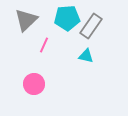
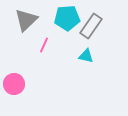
pink circle: moved 20 px left
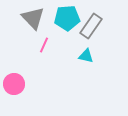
gray triangle: moved 7 px right, 2 px up; rotated 30 degrees counterclockwise
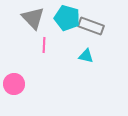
cyan pentagon: rotated 20 degrees clockwise
gray rectangle: rotated 75 degrees clockwise
pink line: rotated 21 degrees counterclockwise
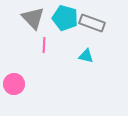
cyan pentagon: moved 2 px left
gray rectangle: moved 1 px right, 3 px up
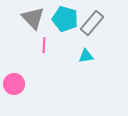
cyan pentagon: moved 1 px down
gray rectangle: rotated 70 degrees counterclockwise
cyan triangle: rotated 21 degrees counterclockwise
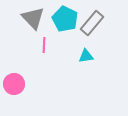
cyan pentagon: rotated 10 degrees clockwise
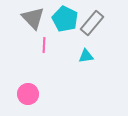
pink circle: moved 14 px right, 10 px down
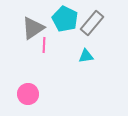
gray triangle: moved 10 px down; rotated 40 degrees clockwise
